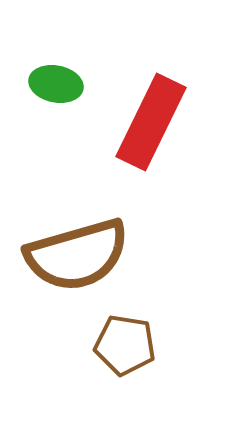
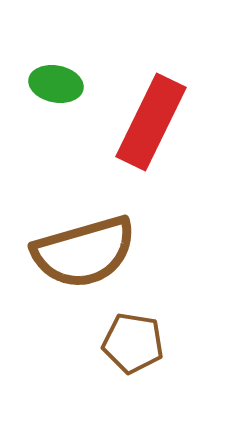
brown semicircle: moved 7 px right, 3 px up
brown pentagon: moved 8 px right, 2 px up
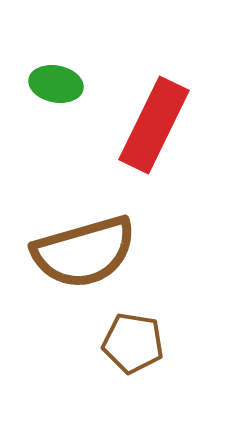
red rectangle: moved 3 px right, 3 px down
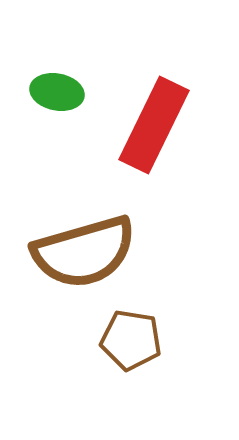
green ellipse: moved 1 px right, 8 px down
brown pentagon: moved 2 px left, 3 px up
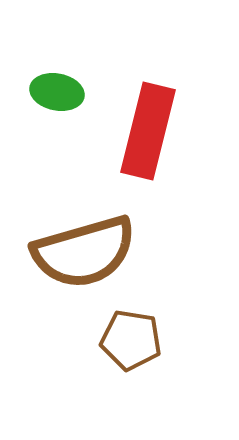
red rectangle: moved 6 px left, 6 px down; rotated 12 degrees counterclockwise
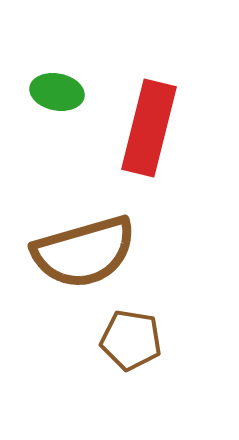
red rectangle: moved 1 px right, 3 px up
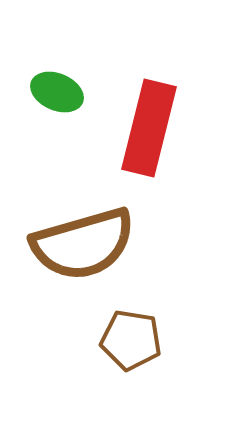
green ellipse: rotated 12 degrees clockwise
brown semicircle: moved 1 px left, 8 px up
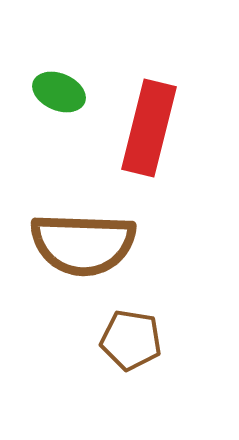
green ellipse: moved 2 px right
brown semicircle: rotated 18 degrees clockwise
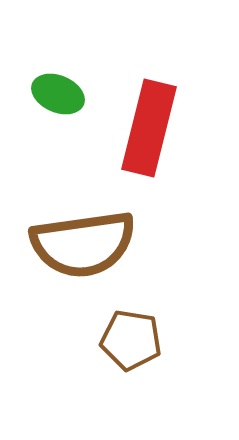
green ellipse: moved 1 px left, 2 px down
brown semicircle: rotated 10 degrees counterclockwise
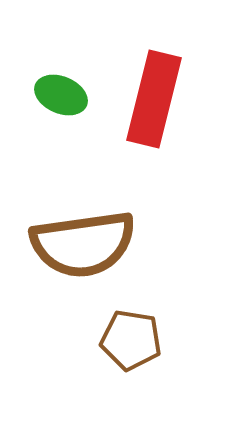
green ellipse: moved 3 px right, 1 px down
red rectangle: moved 5 px right, 29 px up
